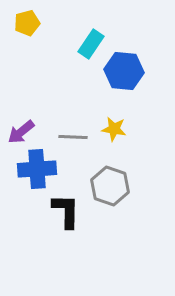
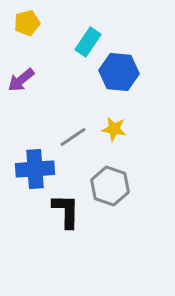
cyan rectangle: moved 3 px left, 2 px up
blue hexagon: moved 5 px left, 1 px down
purple arrow: moved 52 px up
gray line: rotated 36 degrees counterclockwise
blue cross: moved 2 px left
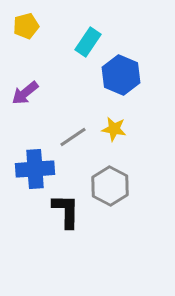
yellow pentagon: moved 1 px left, 3 px down
blue hexagon: moved 2 px right, 3 px down; rotated 18 degrees clockwise
purple arrow: moved 4 px right, 13 px down
gray hexagon: rotated 9 degrees clockwise
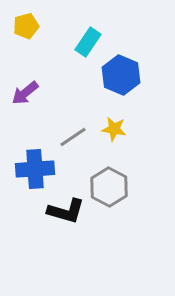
gray hexagon: moved 1 px left, 1 px down
black L-shape: rotated 105 degrees clockwise
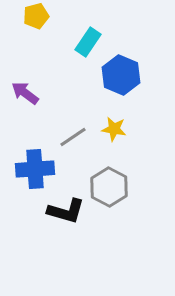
yellow pentagon: moved 10 px right, 10 px up
purple arrow: rotated 76 degrees clockwise
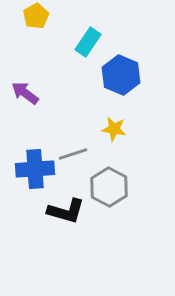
yellow pentagon: rotated 15 degrees counterclockwise
gray line: moved 17 px down; rotated 16 degrees clockwise
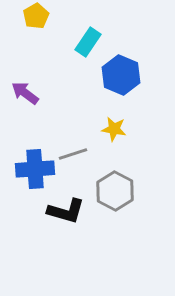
gray hexagon: moved 6 px right, 4 px down
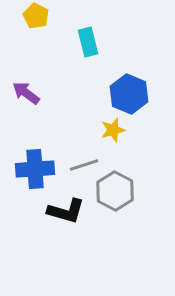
yellow pentagon: rotated 15 degrees counterclockwise
cyan rectangle: rotated 48 degrees counterclockwise
blue hexagon: moved 8 px right, 19 px down
purple arrow: moved 1 px right
yellow star: moved 1 px left, 1 px down; rotated 25 degrees counterclockwise
gray line: moved 11 px right, 11 px down
